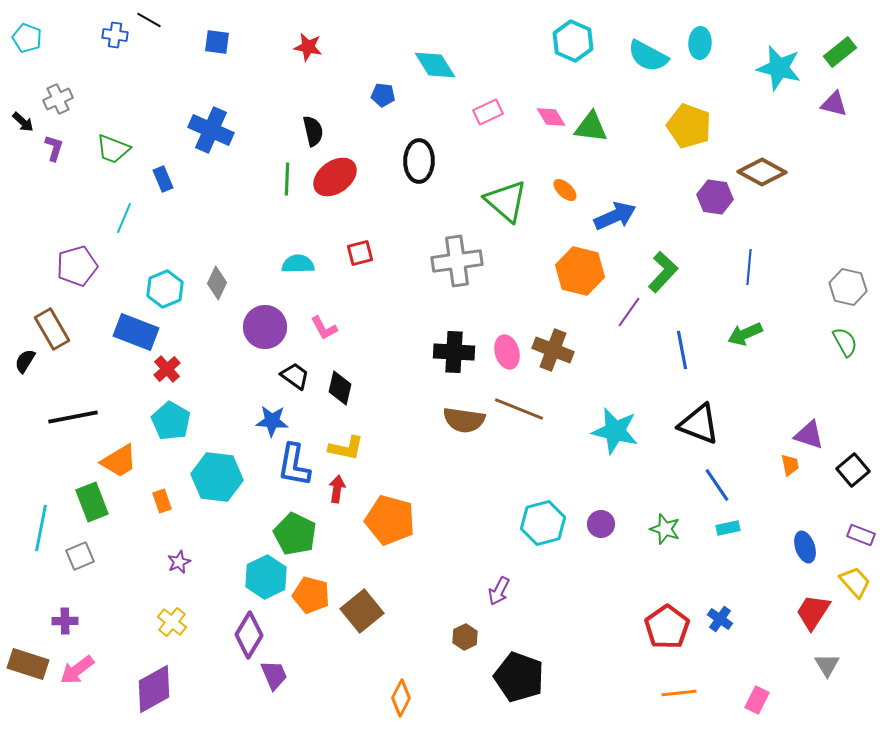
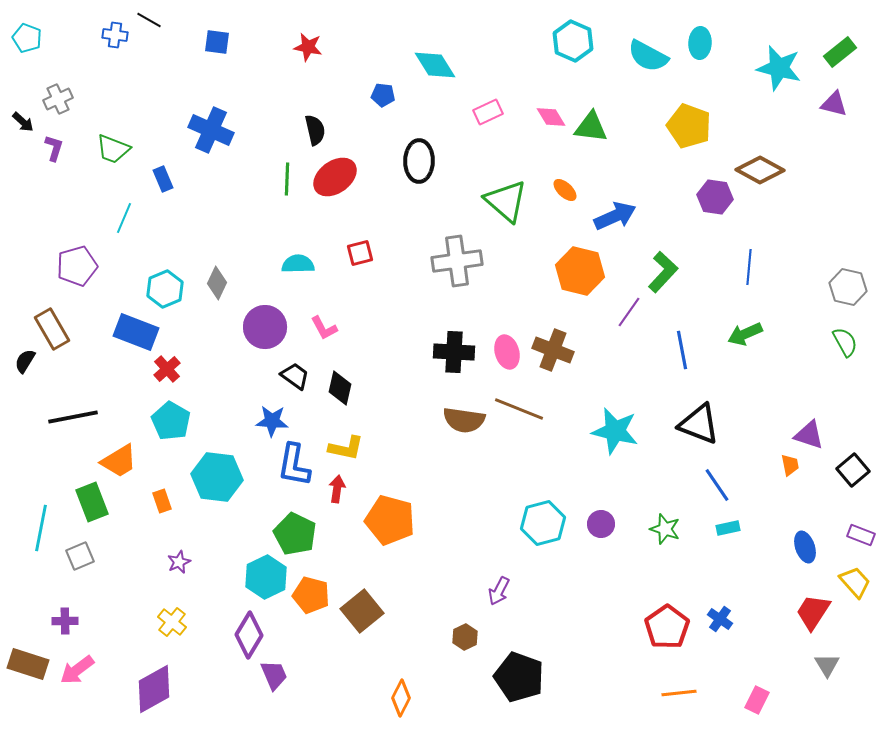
black semicircle at (313, 131): moved 2 px right, 1 px up
brown diamond at (762, 172): moved 2 px left, 2 px up
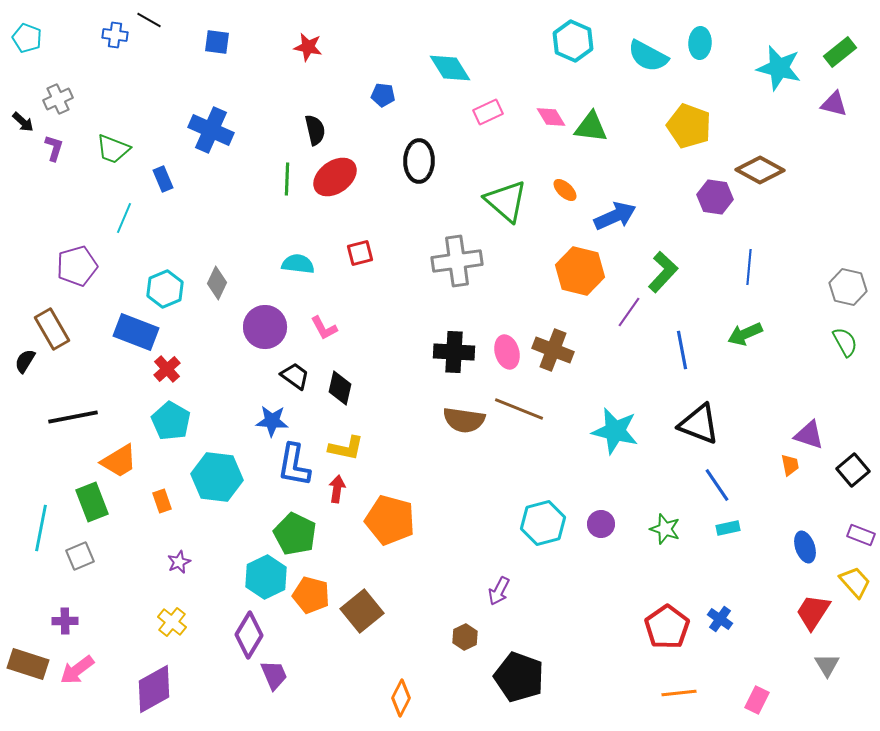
cyan diamond at (435, 65): moved 15 px right, 3 px down
cyan semicircle at (298, 264): rotated 8 degrees clockwise
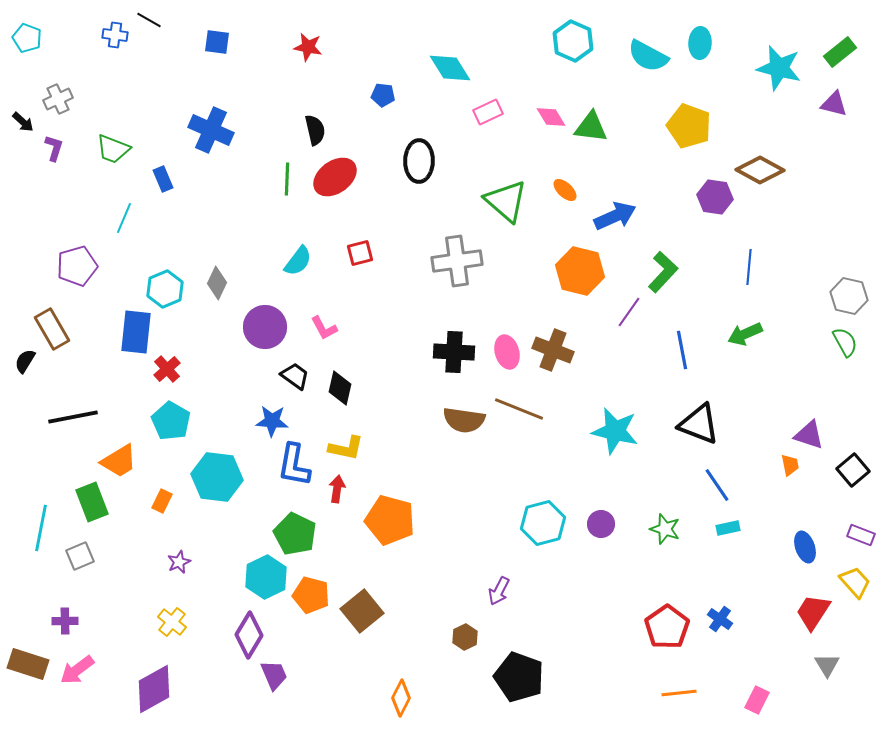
cyan semicircle at (298, 264): moved 3 px up; rotated 120 degrees clockwise
gray hexagon at (848, 287): moved 1 px right, 9 px down
blue rectangle at (136, 332): rotated 75 degrees clockwise
orange rectangle at (162, 501): rotated 45 degrees clockwise
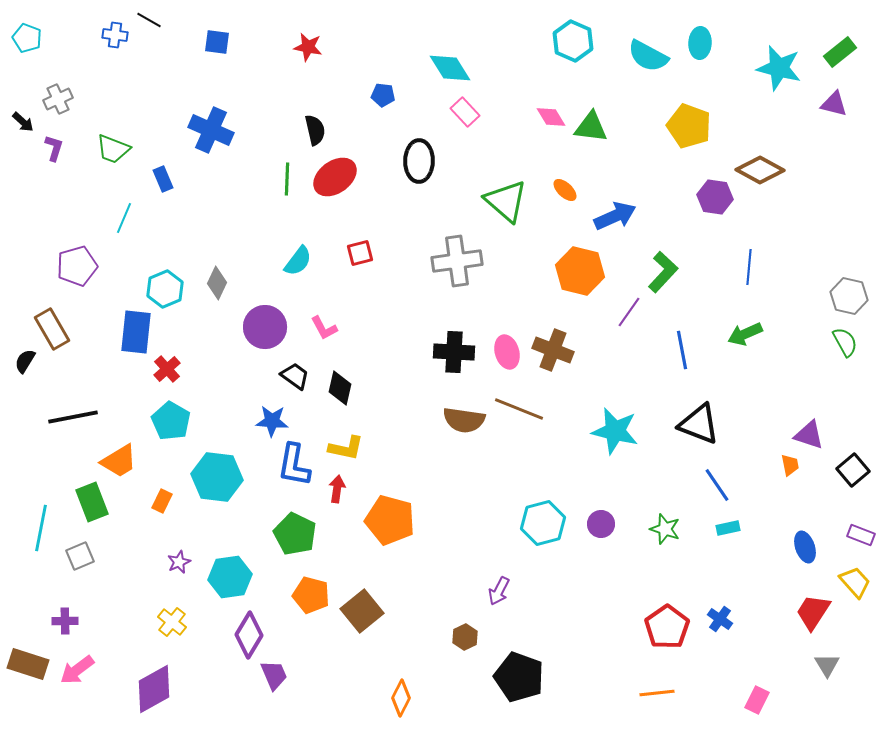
pink rectangle at (488, 112): moved 23 px left; rotated 72 degrees clockwise
cyan hexagon at (266, 577): moved 36 px left; rotated 18 degrees clockwise
orange line at (679, 693): moved 22 px left
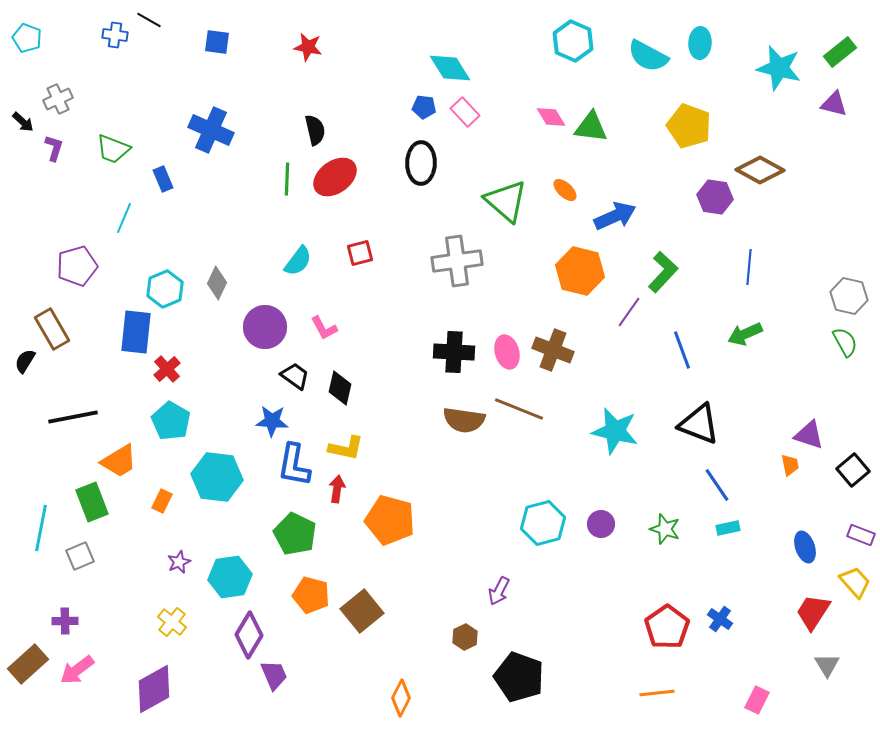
blue pentagon at (383, 95): moved 41 px right, 12 px down
black ellipse at (419, 161): moved 2 px right, 2 px down
blue line at (682, 350): rotated 9 degrees counterclockwise
brown rectangle at (28, 664): rotated 60 degrees counterclockwise
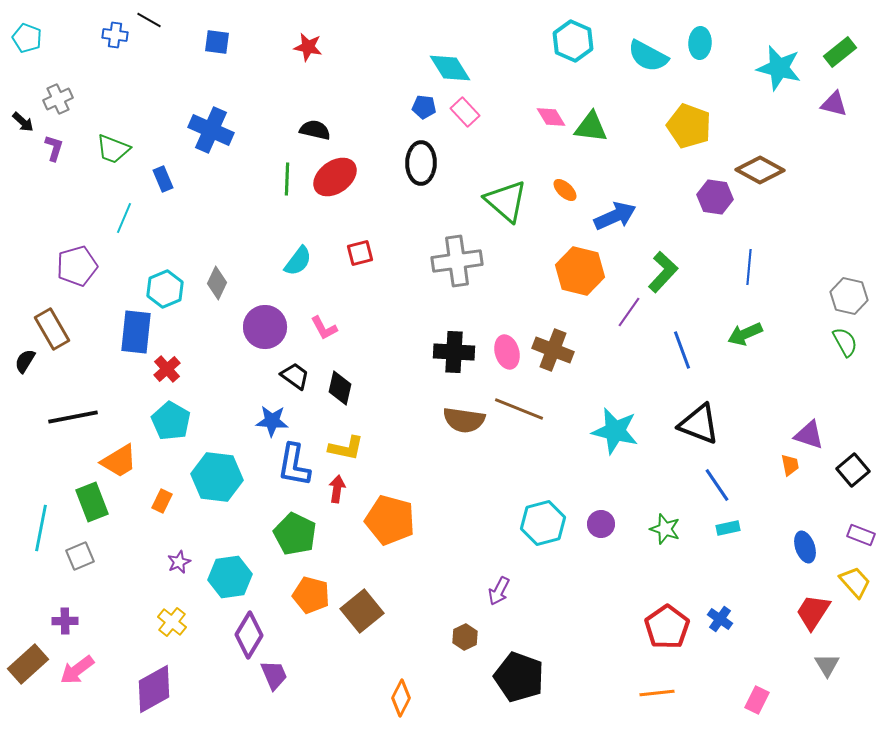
black semicircle at (315, 130): rotated 64 degrees counterclockwise
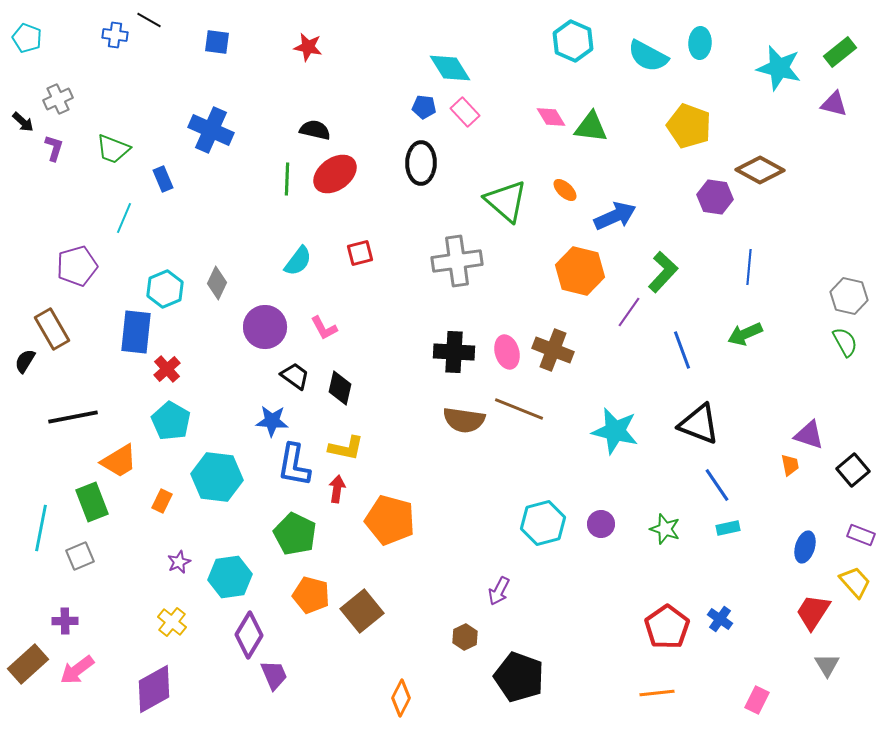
red ellipse at (335, 177): moved 3 px up
blue ellipse at (805, 547): rotated 36 degrees clockwise
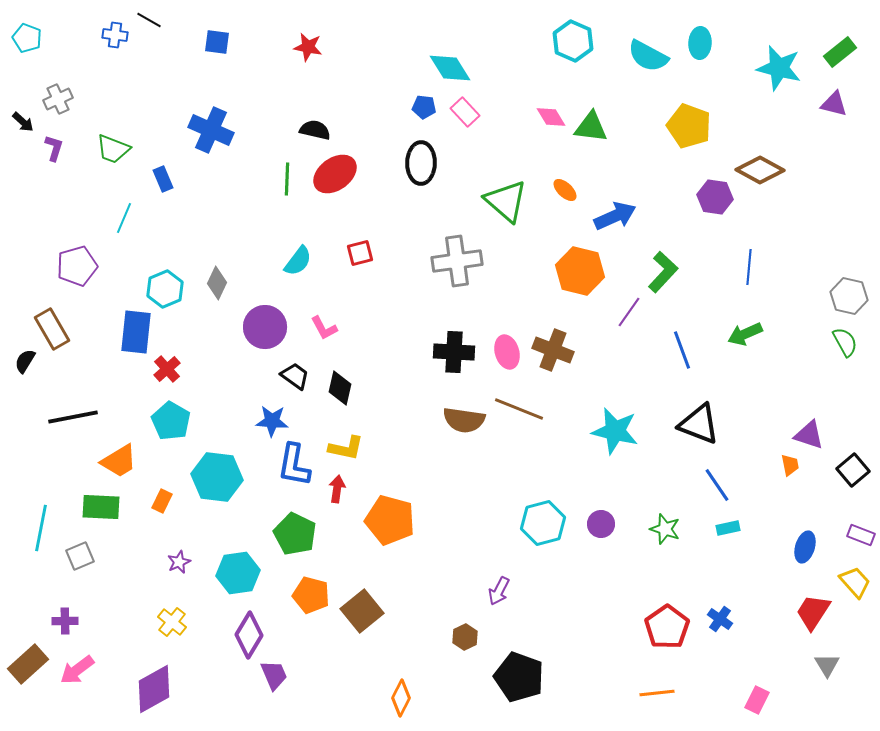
green rectangle at (92, 502): moved 9 px right, 5 px down; rotated 66 degrees counterclockwise
cyan hexagon at (230, 577): moved 8 px right, 4 px up
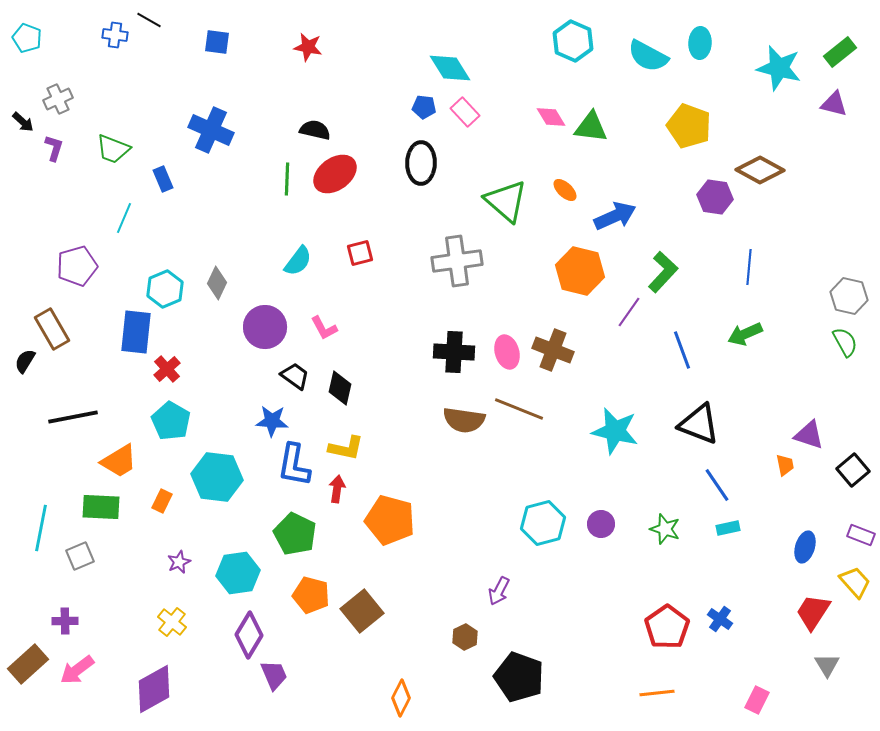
orange trapezoid at (790, 465): moved 5 px left
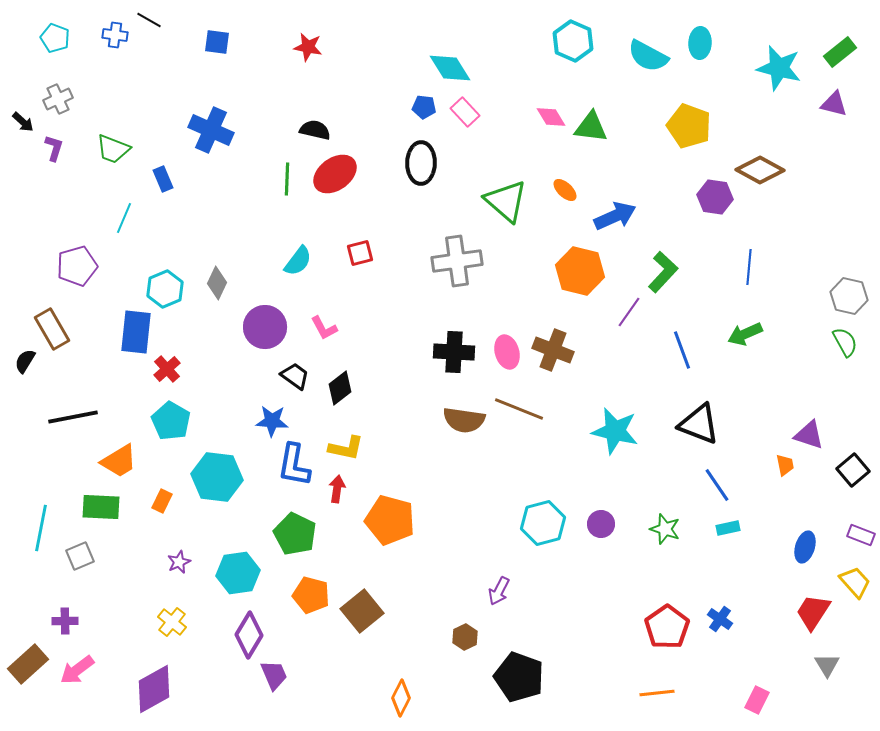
cyan pentagon at (27, 38): moved 28 px right
black diamond at (340, 388): rotated 40 degrees clockwise
